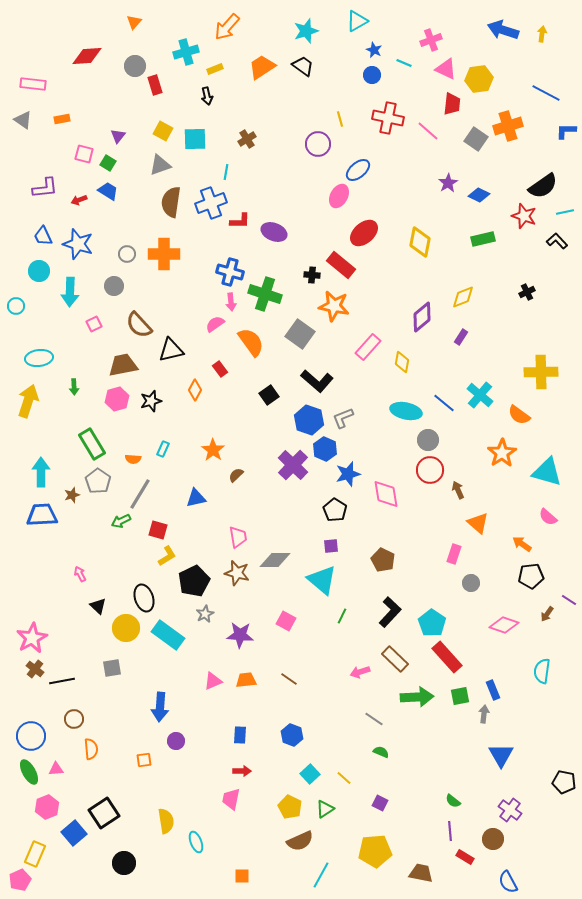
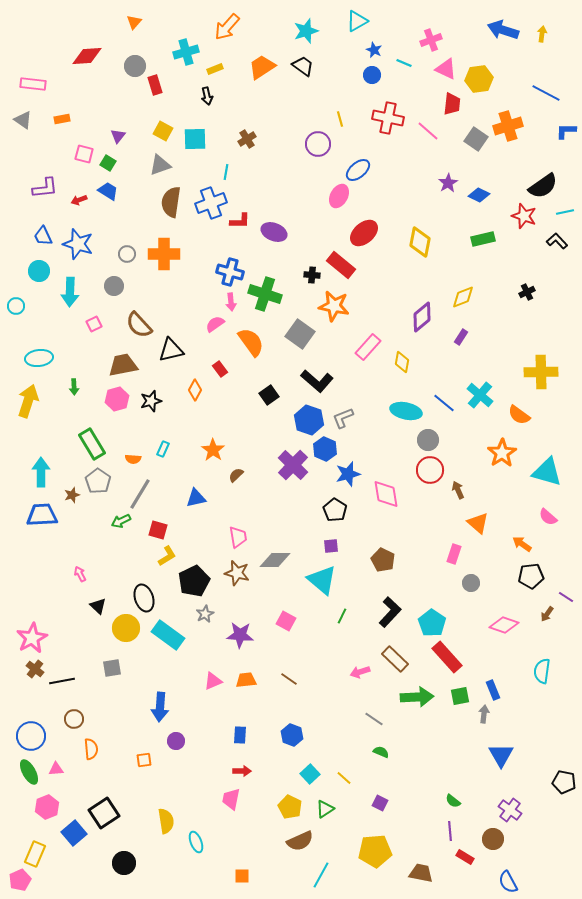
purple line at (569, 600): moved 3 px left, 3 px up
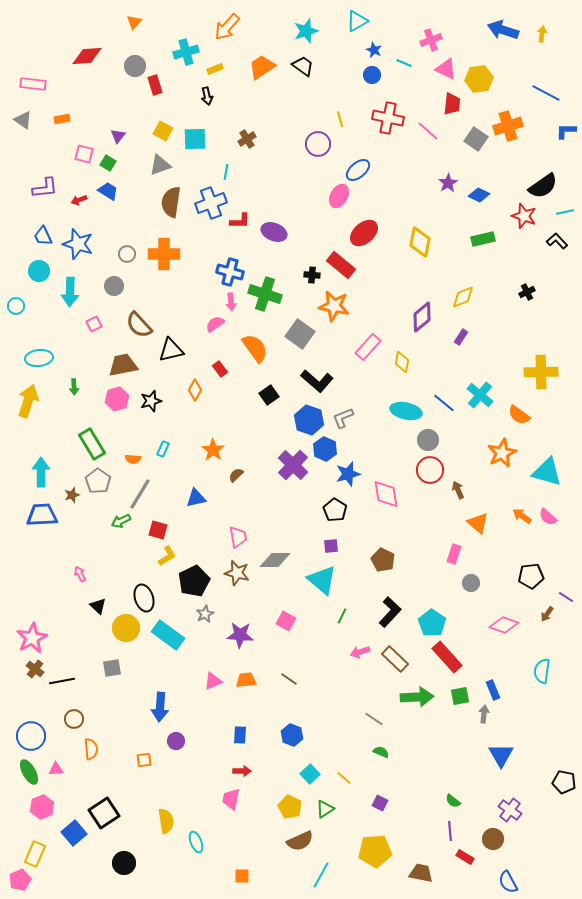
orange semicircle at (251, 342): moved 4 px right, 6 px down
orange star at (502, 453): rotated 8 degrees clockwise
orange arrow at (522, 544): moved 28 px up
pink arrow at (360, 672): moved 20 px up
pink hexagon at (47, 807): moved 5 px left
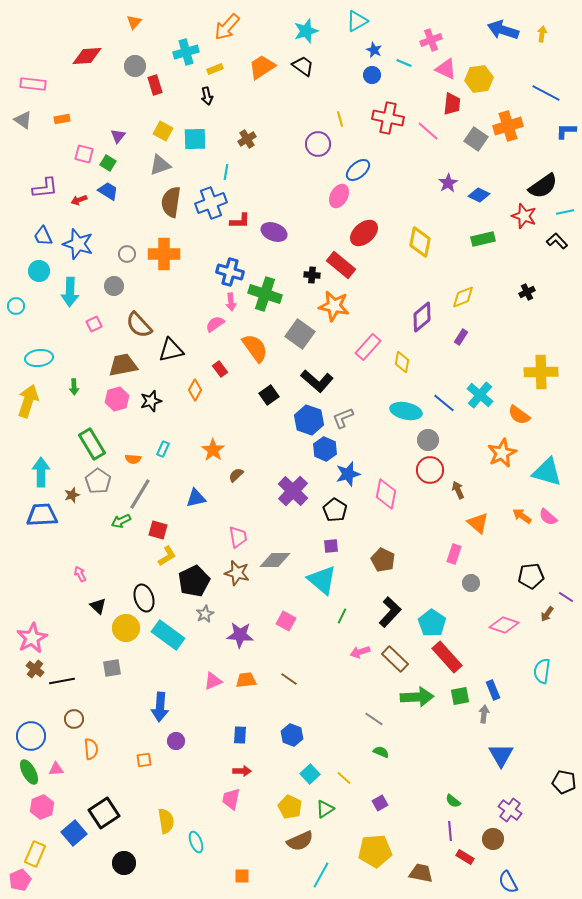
purple cross at (293, 465): moved 26 px down
pink diamond at (386, 494): rotated 20 degrees clockwise
purple square at (380, 803): rotated 35 degrees clockwise
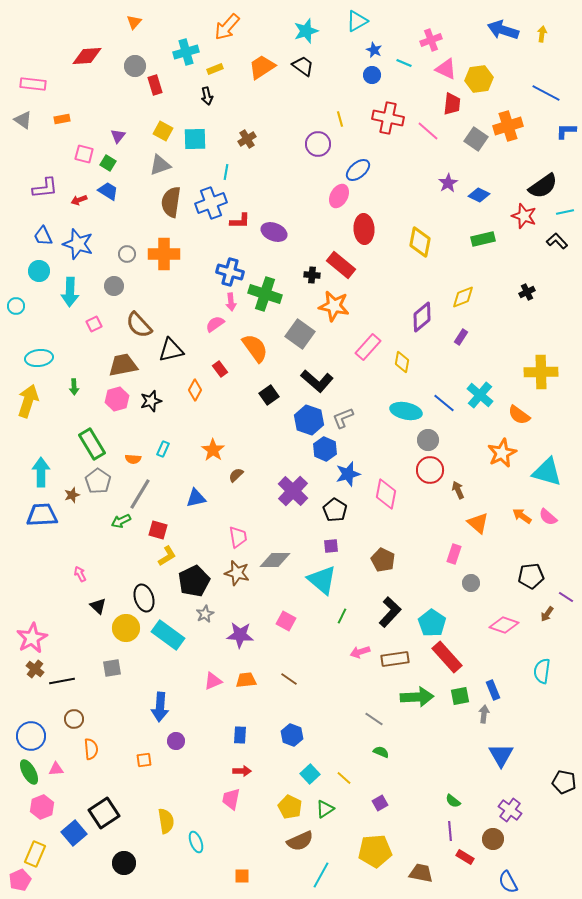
red ellipse at (364, 233): moved 4 px up; rotated 52 degrees counterclockwise
brown rectangle at (395, 659): rotated 52 degrees counterclockwise
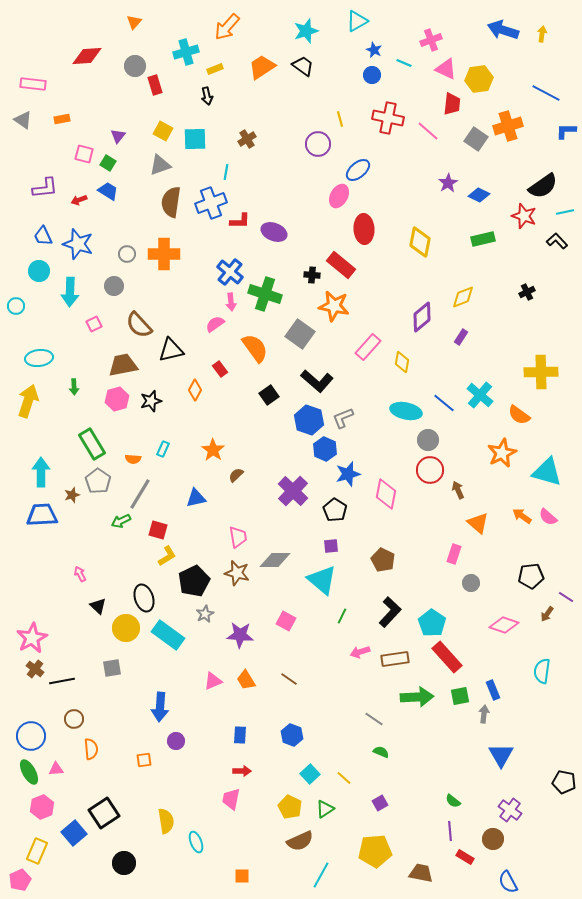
blue cross at (230, 272): rotated 24 degrees clockwise
orange trapezoid at (246, 680): rotated 115 degrees counterclockwise
yellow rectangle at (35, 854): moved 2 px right, 3 px up
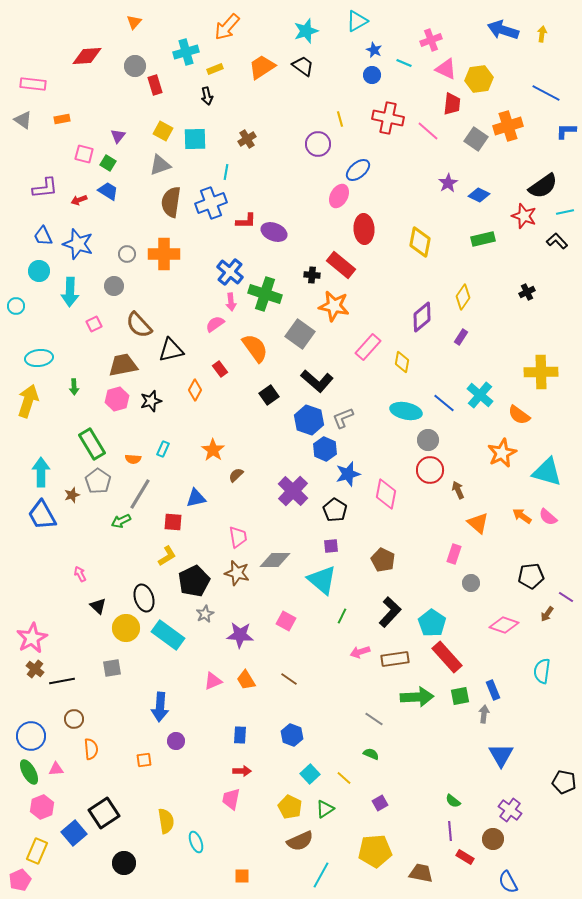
red L-shape at (240, 221): moved 6 px right
yellow diamond at (463, 297): rotated 35 degrees counterclockwise
blue trapezoid at (42, 515): rotated 116 degrees counterclockwise
red square at (158, 530): moved 15 px right, 8 px up; rotated 12 degrees counterclockwise
green semicircle at (381, 752): moved 10 px left, 2 px down
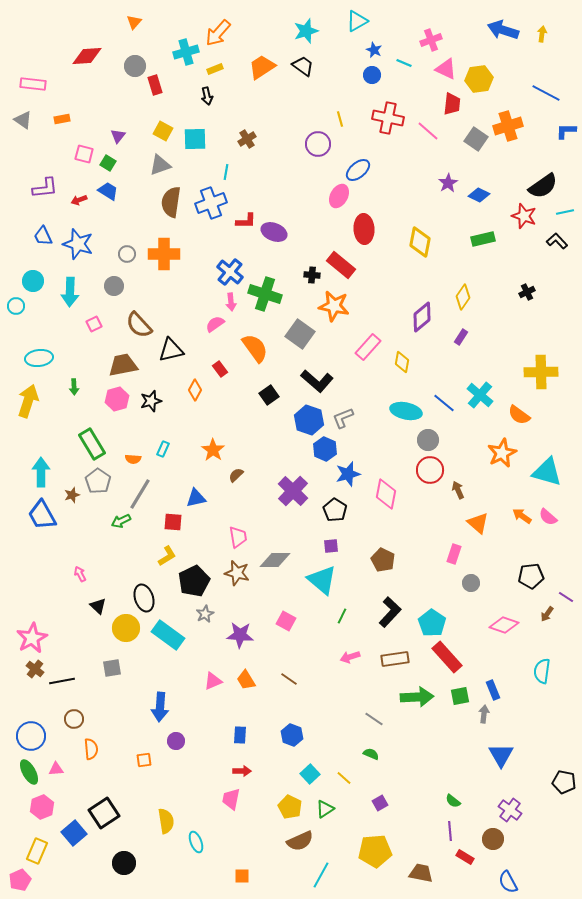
orange arrow at (227, 27): moved 9 px left, 6 px down
cyan circle at (39, 271): moved 6 px left, 10 px down
pink arrow at (360, 652): moved 10 px left, 5 px down
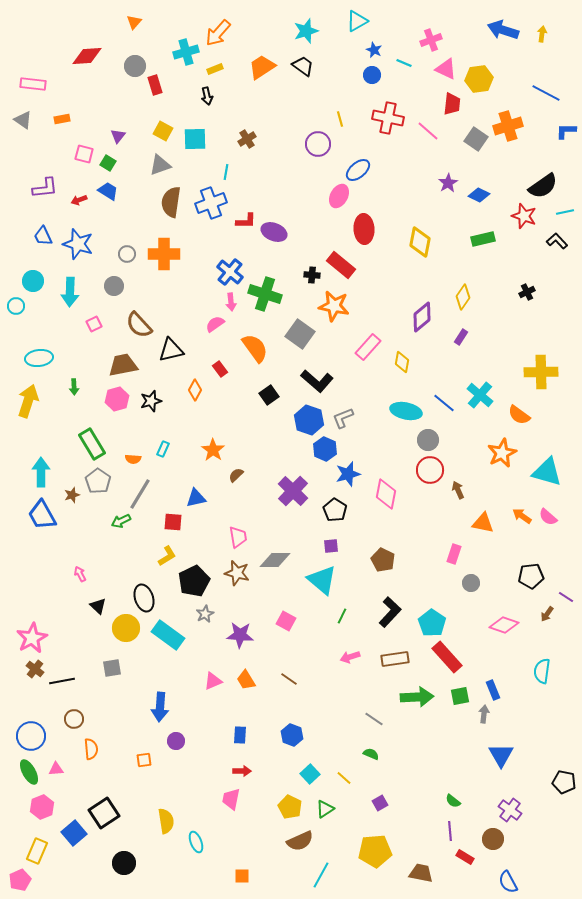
orange triangle at (478, 523): moved 5 px right; rotated 30 degrees counterclockwise
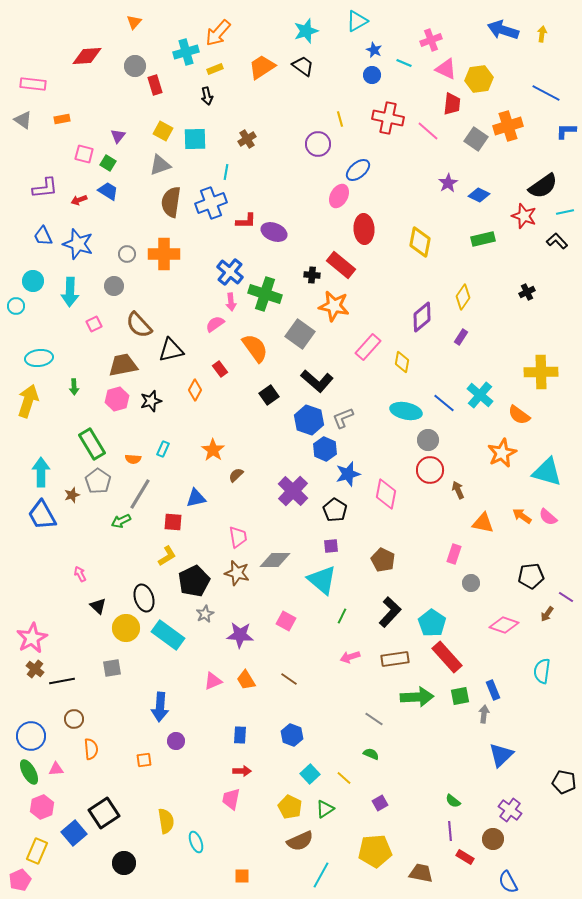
blue triangle at (501, 755): rotated 16 degrees clockwise
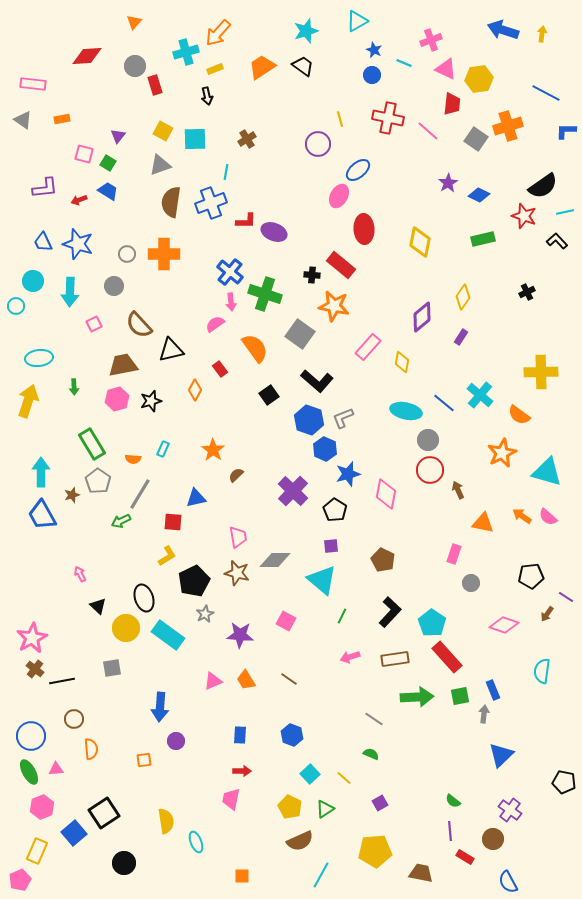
blue trapezoid at (43, 236): moved 6 px down
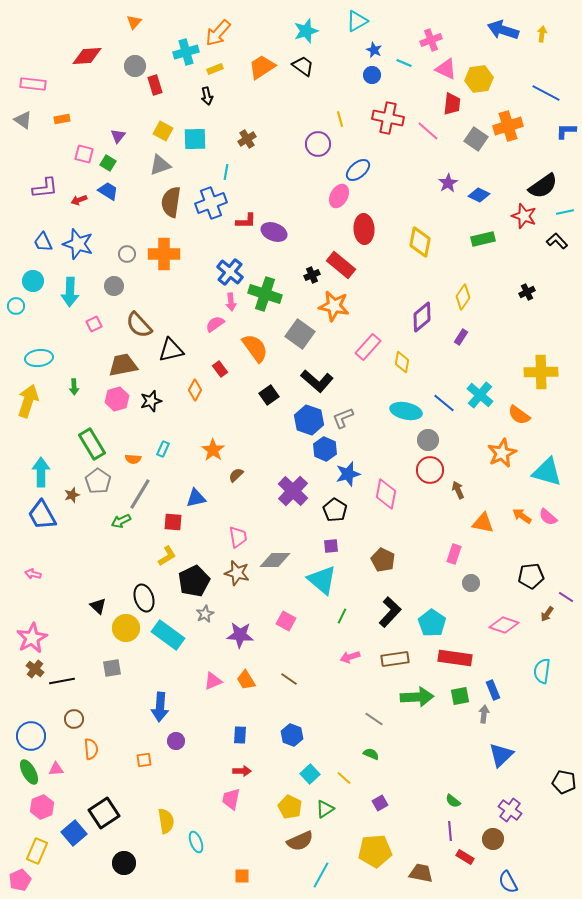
black cross at (312, 275): rotated 28 degrees counterclockwise
pink arrow at (80, 574): moved 47 px left; rotated 49 degrees counterclockwise
red rectangle at (447, 657): moved 8 px right, 1 px down; rotated 40 degrees counterclockwise
